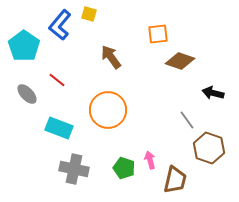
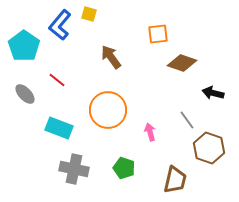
brown diamond: moved 2 px right, 2 px down
gray ellipse: moved 2 px left
pink arrow: moved 28 px up
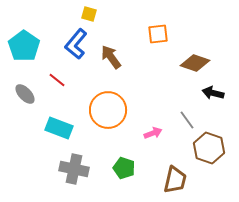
blue L-shape: moved 16 px right, 19 px down
brown diamond: moved 13 px right
pink arrow: moved 3 px right, 1 px down; rotated 84 degrees clockwise
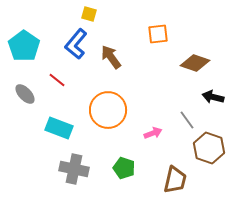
black arrow: moved 4 px down
